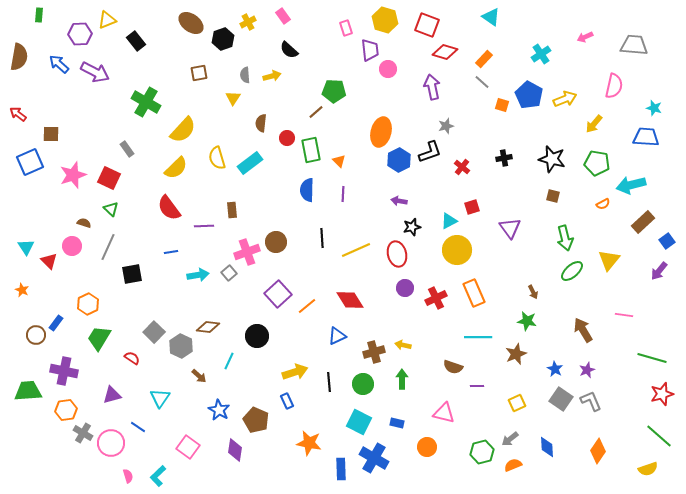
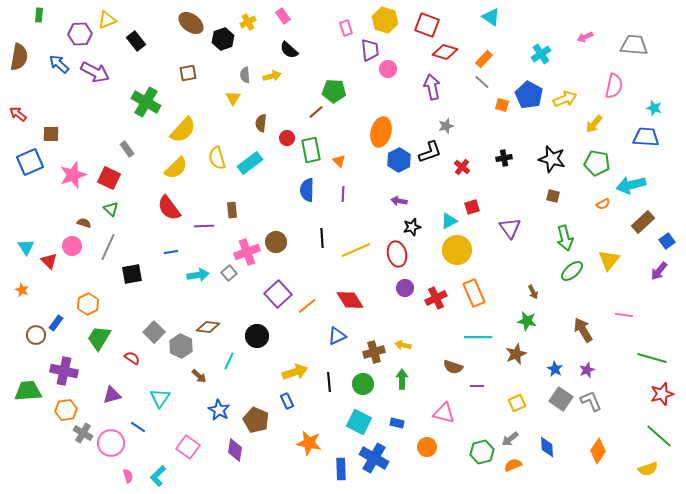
brown square at (199, 73): moved 11 px left
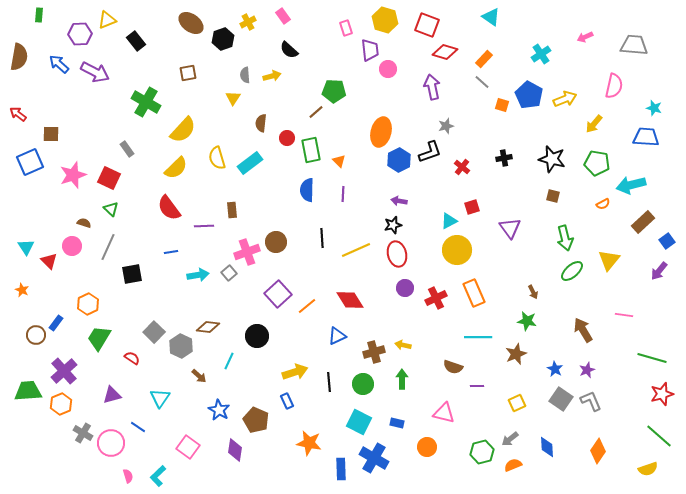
black star at (412, 227): moved 19 px left, 2 px up
purple cross at (64, 371): rotated 36 degrees clockwise
orange hexagon at (66, 410): moved 5 px left, 6 px up; rotated 15 degrees counterclockwise
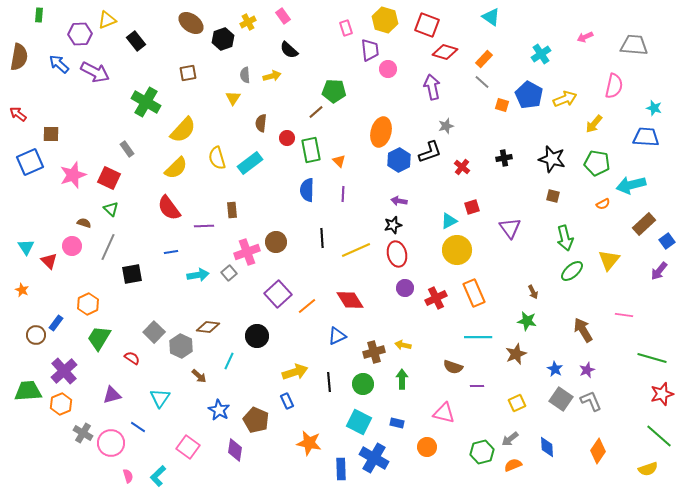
brown rectangle at (643, 222): moved 1 px right, 2 px down
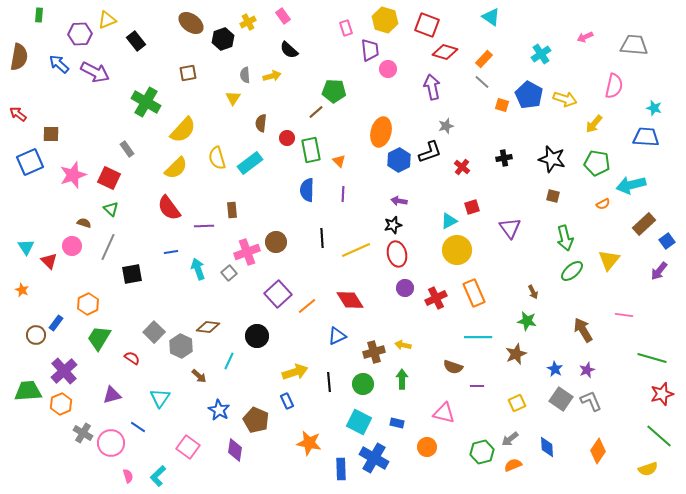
yellow arrow at (565, 99): rotated 40 degrees clockwise
cyan arrow at (198, 275): moved 6 px up; rotated 100 degrees counterclockwise
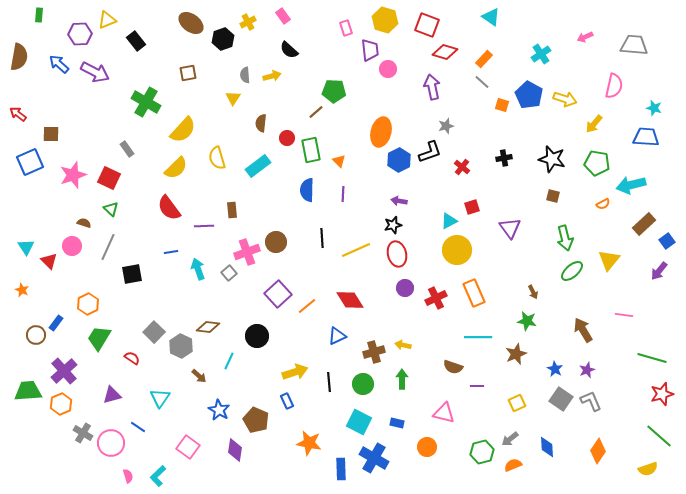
cyan rectangle at (250, 163): moved 8 px right, 3 px down
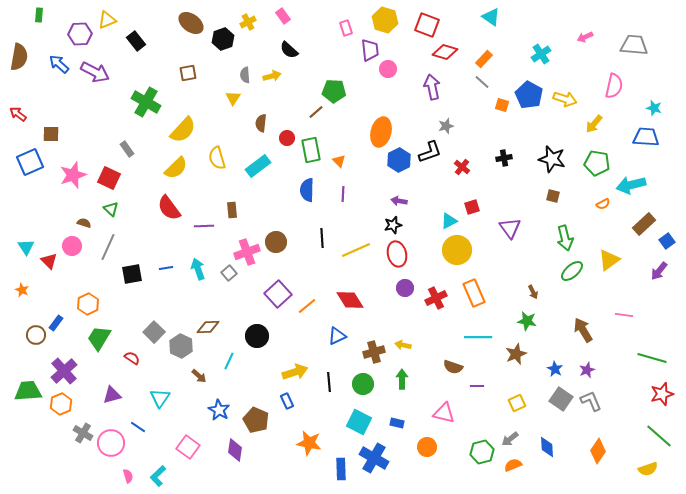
blue line at (171, 252): moved 5 px left, 16 px down
yellow triangle at (609, 260): rotated 15 degrees clockwise
brown diamond at (208, 327): rotated 10 degrees counterclockwise
